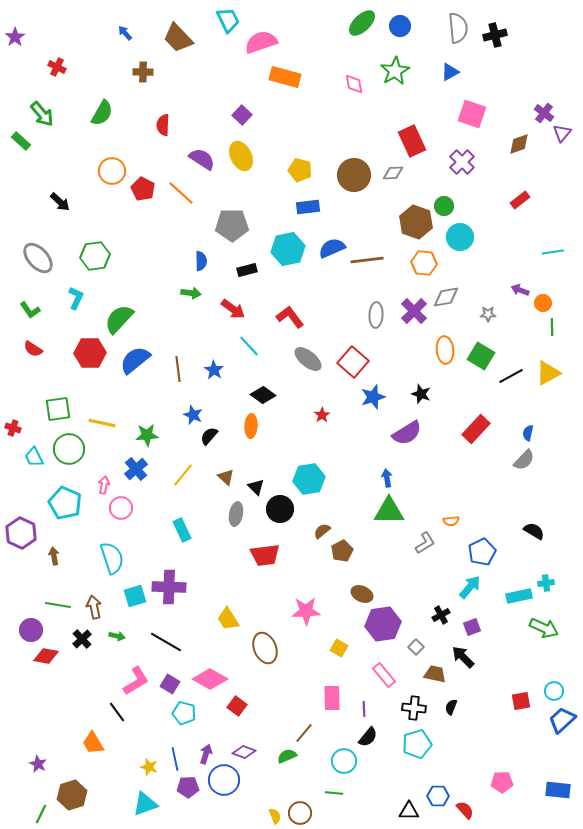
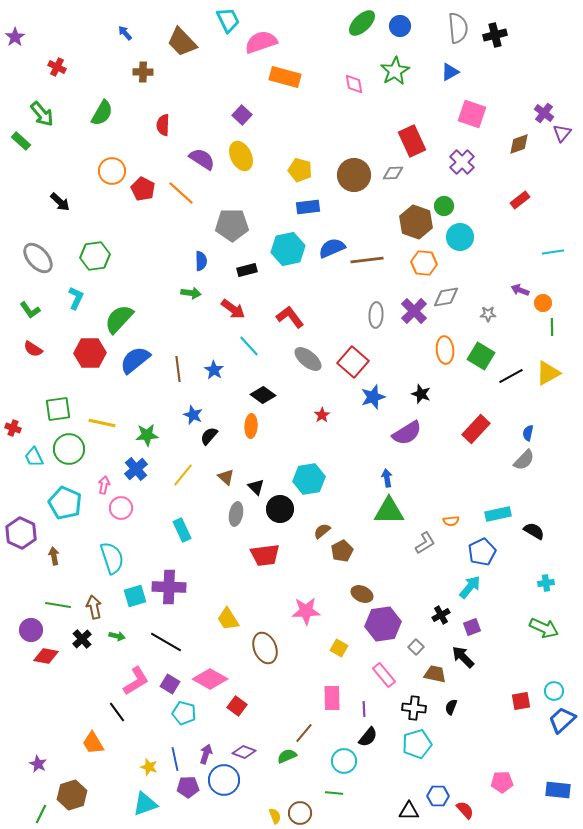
brown trapezoid at (178, 38): moved 4 px right, 4 px down
cyan rectangle at (519, 596): moved 21 px left, 82 px up
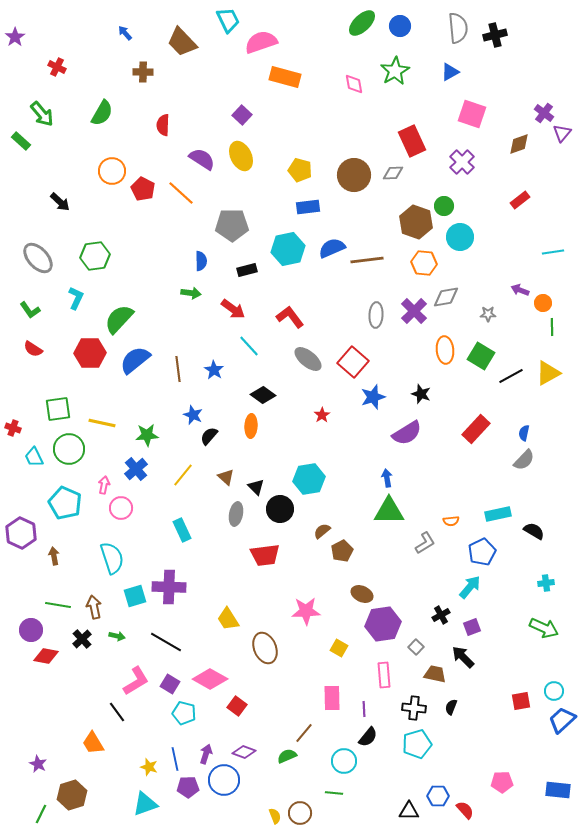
blue semicircle at (528, 433): moved 4 px left
pink rectangle at (384, 675): rotated 35 degrees clockwise
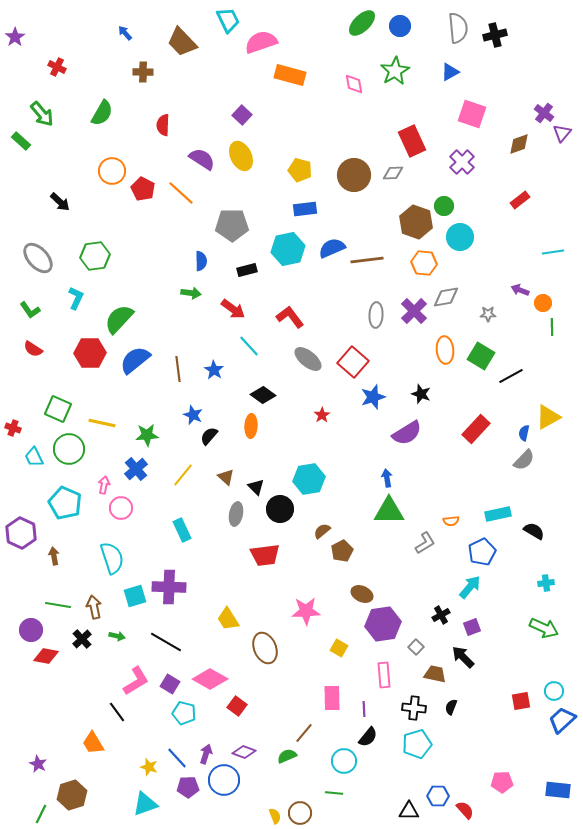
orange rectangle at (285, 77): moved 5 px right, 2 px up
blue rectangle at (308, 207): moved 3 px left, 2 px down
yellow triangle at (548, 373): moved 44 px down
green square at (58, 409): rotated 32 degrees clockwise
blue line at (175, 759): moved 2 px right, 1 px up; rotated 30 degrees counterclockwise
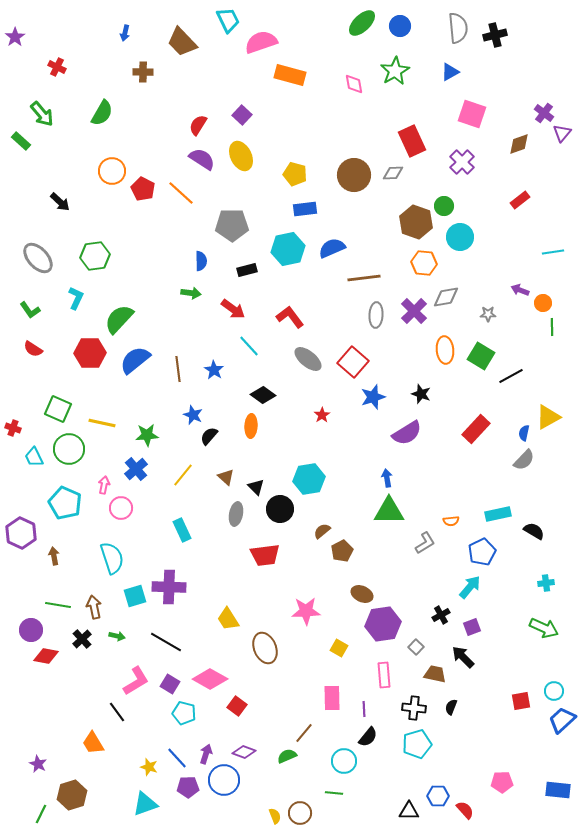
blue arrow at (125, 33): rotated 126 degrees counterclockwise
red semicircle at (163, 125): moved 35 px right; rotated 30 degrees clockwise
yellow pentagon at (300, 170): moved 5 px left, 4 px down
brown line at (367, 260): moved 3 px left, 18 px down
